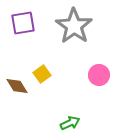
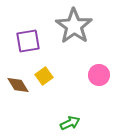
purple square: moved 5 px right, 18 px down
yellow square: moved 2 px right, 2 px down
brown diamond: moved 1 px right, 1 px up
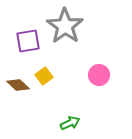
gray star: moved 9 px left
brown diamond: rotated 15 degrees counterclockwise
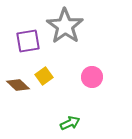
pink circle: moved 7 px left, 2 px down
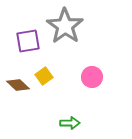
green arrow: rotated 24 degrees clockwise
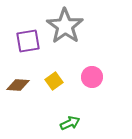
yellow square: moved 10 px right, 5 px down
brown diamond: rotated 40 degrees counterclockwise
green arrow: rotated 24 degrees counterclockwise
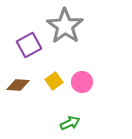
purple square: moved 1 px right, 4 px down; rotated 20 degrees counterclockwise
pink circle: moved 10 px left, 5 px down
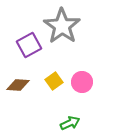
gray star: moved 3 px left
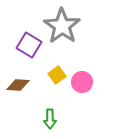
purple square: rotated 30 degrees counterclockwise
yellow square: moved 3 px right, 6 px up
green arrow: moved 20 px left, 4 px up; rotated 114 degrees clockwise
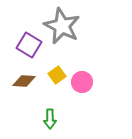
gray star: rotated 9 degrees counterclockwise
brown diamond: moved 6 px right, 4 px up
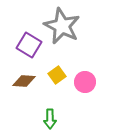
pink circle: moved 3 px right
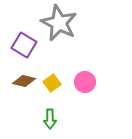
gray star: moved 3 px left, 3 px up
purple square: moved 5 px left
yellow square: moved 5 px left, 8 px down
brown diamond: rotated 10 degrees clockwise
